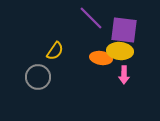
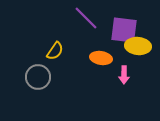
purple line: moved 5 px left
yellow ellipse: moved 18 px right, 5 px up
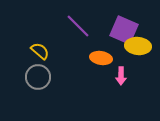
purple line: moved 8 px left, 8 px down
purple square: rotated 16 degrees clockwise
yellow semicircle: moved 15 px left; rotated 84 degrees counterclockwise
pink arrow: moved 3 px left, 1 px down
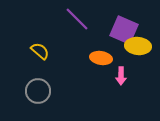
purple line: moved 1 px left, 7 px up
gray circle: moved 14 px down
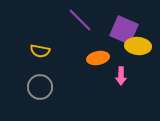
purple line: moved 3 px right, 1 px down
yellow semicircle: rotated 150 degrees clockwise
orange ellipse: moved 3 px left; rotated 20 degrees counterclockwise
gray circle: moved 2 px right, 4 px up
